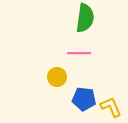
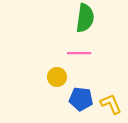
blue pentagon: moved 3 px left
yellow L-shape: moved 3 px up
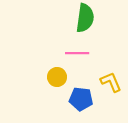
pink line: moved 2 px left
yellow L-shape: moved 22 px up
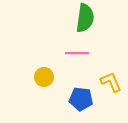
yellow circle: moved 13 px left
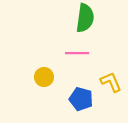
blue pentagon: rotated 10 degrees clockwise
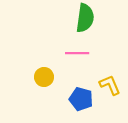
yellow L-shape: moved 1 px left, 3 px down
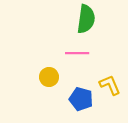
green semicircle: moved 1 px right, 1 px down
yellow circle: moved 5 px right
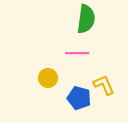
yellow circle: moved 1 px left, 1 px down
yellow L-shape: moved 6 px left
blue pentagon: moved 2 px left, 1 px up
